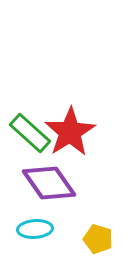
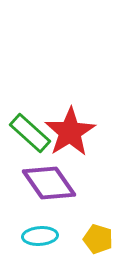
cyan ellipse: moved 5 px right, 7 px down
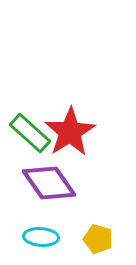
cyan ellipse: moved 1 px right, 1 px down; rotated 8 degrees clockwise
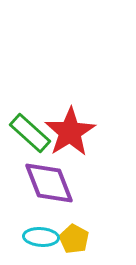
purple diamond: rotated 14 degrees clockwise
yellow pentagon: moved 24 px left; rotated 12 degrees clockwise
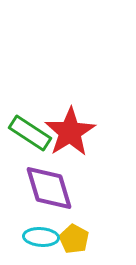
green rectangle: rotated 9 degrees counterclockwise
purple diamond: moved 5 px down; rotated 4 degrees clockwise
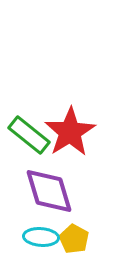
green rectangle: moved 1 px left, 2 px down; rotated 6 degrees clockwise
purple diamond: moved 3 px down
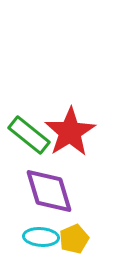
yellow pentagon: rotated 20 degrees clockwise
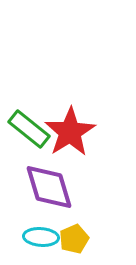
green rectangle: moved 6 px up
purple diamond: moved 4 px up
